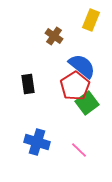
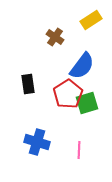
yellow rectangle: rotated 35 degrees clockwise
brown cross: moved 1 px right, 1 px down
blue semicircle: rotated 88 degrees clockwise
red pentagon: moved 7 px left, 8 px down
green square: rotated 20 degrees clockwise
pink line: rotated 48 degrees clockwise
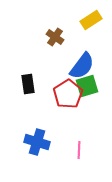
green square: moved 17 px up
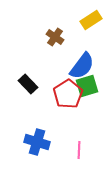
black rectangle: rotated 36 degrees counterclockwise
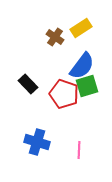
yellow rectangle: moved 10 px left, 8 px down
red pentagon: moved 4 px left; rotated 20 degrees counterclockwise
